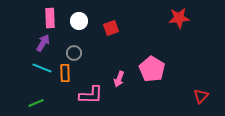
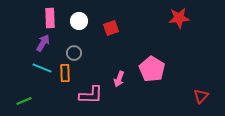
green line: moved 12 px left, 2 px up
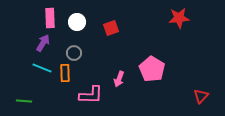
white circle: moved 2 px left, 1 px down
green line: rotated 28 degrees clockwise
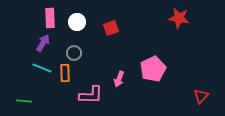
red star: rotated 15 degrees clockwise
pink pentagon: moved 1 px right; rotated 15 degrees clockwise
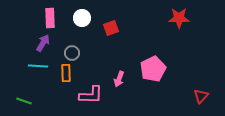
red star: rotated 10 degrees counterclockwise
white circle: moved 5 px right, 4 px up
gray circle: moved 2 px left
cyan line: moved 4 px left, 2 px up; rotated 18 degrees counterclockwise
orange rectangle: moved 1 px right
green line: rotated 14 degrees clockwise
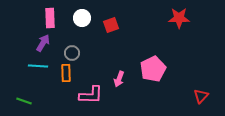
red square: moved 3 px up
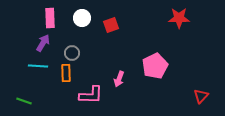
pink pentagon: moved 2 px right, 3 px up
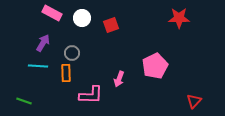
pink rectangle: moved 2 px right, 5 px up; rotated 60 degrees counterclockwise
red triangle: moved 7 px left, 5 px down
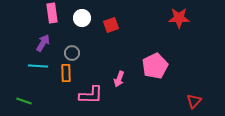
pink rectangle: rotated 54 degrees clockwise
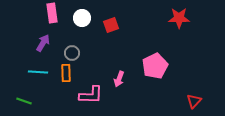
cyan line: moved 6 px down
